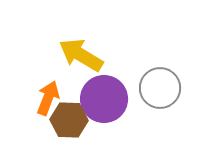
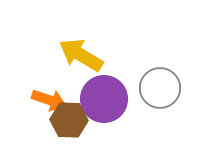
orange arrow: moved 1 px right, 2 px down; rotated 88 degrees clockwise
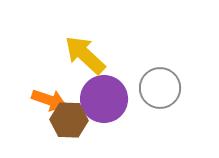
yellow arrow: moved 4 px right; rotated 12 degrees clockwise
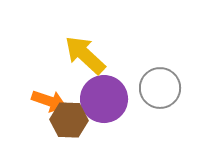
orange arrow: moved 1 px down
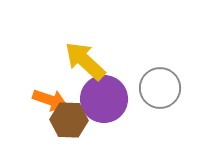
yellow arrow: moved 6 px down
orange arrow: moved 1 px right, 1 px up
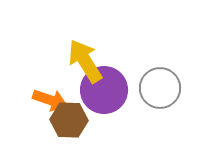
yellow arrow: rotated 15 degrees clockwise
purple circle: moved 9 px up
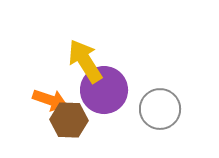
gray circle: moved 21 px down
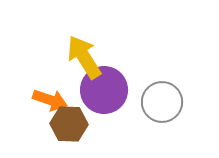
yellow arrow: moved 1 px left, 4 px up
gray circle: moved 2 px right, 7 px up
brown hexagon: moved 4 px down
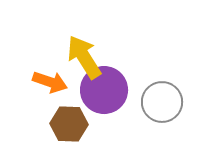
orange arrow: moved 18 px up
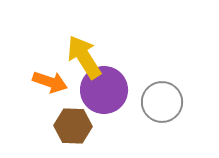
brown hexagon: moved 4 px right, 2 px down
